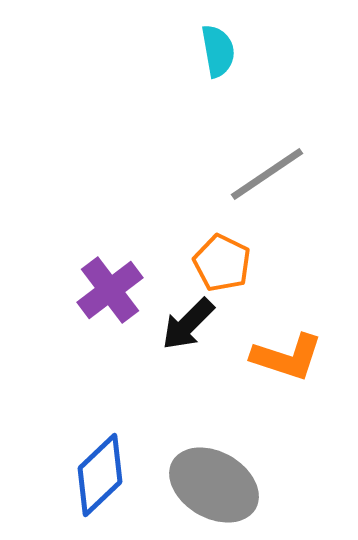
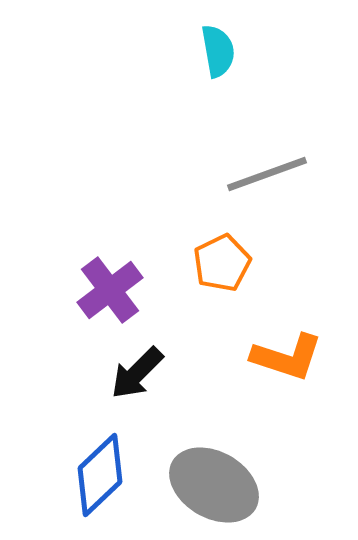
gray line: rotated 14 degrees clockwise
orange pentagon: rotated 20 degrees clockwise
black arrow: moved 51 px left, 49 px down
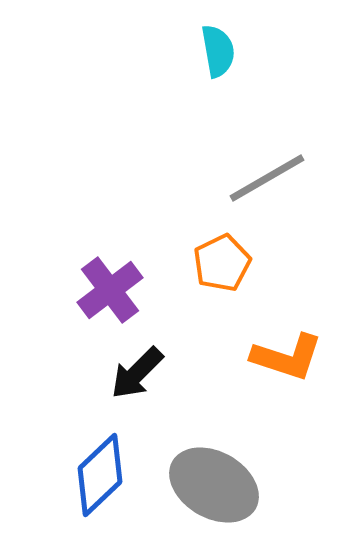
gray line: moved 4 px down; rotated 10 degrees counterclockwise
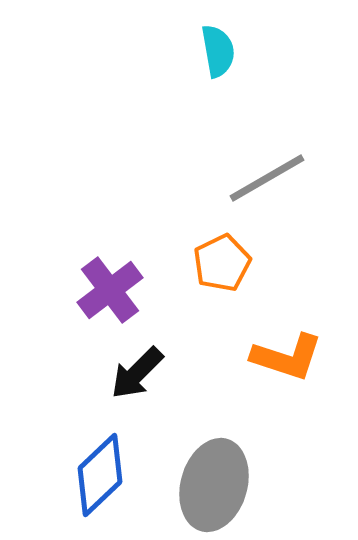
gray ellipse: rotated 76 degrees clockwise
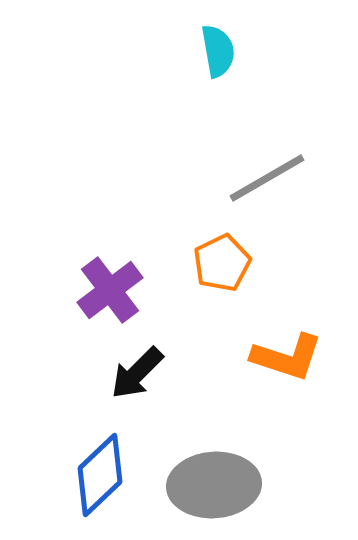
gray ellipse: rotated 70 degrees clockwise
